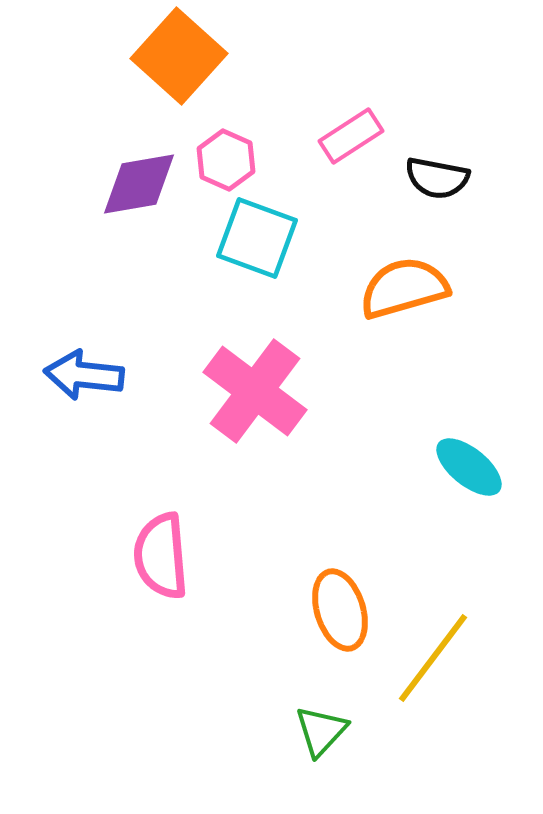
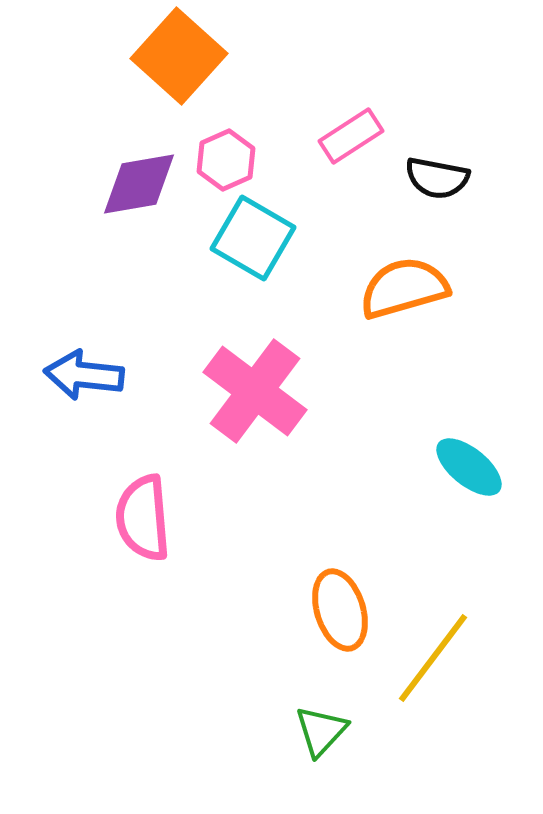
pink hexagon: rotated 12 degrees clockwise
cyan square: moved 4 px left; rotated 10 degrees clockwise
pink semicircle: moved 18 px left, 38 px up
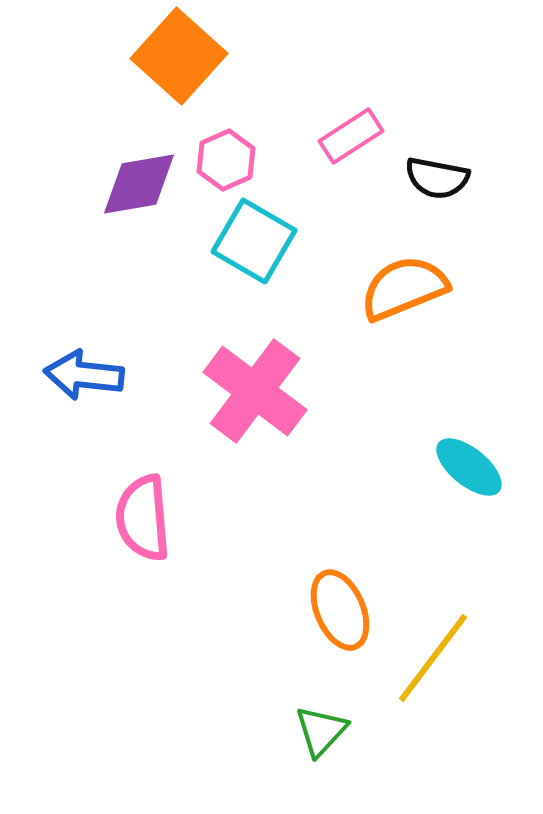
cyan square: moved 1 px right, 3 px down
orange semicircle: rotated 6 degrees counterclockwise
orange ellipse: rotated 6 degrees counterclockwise
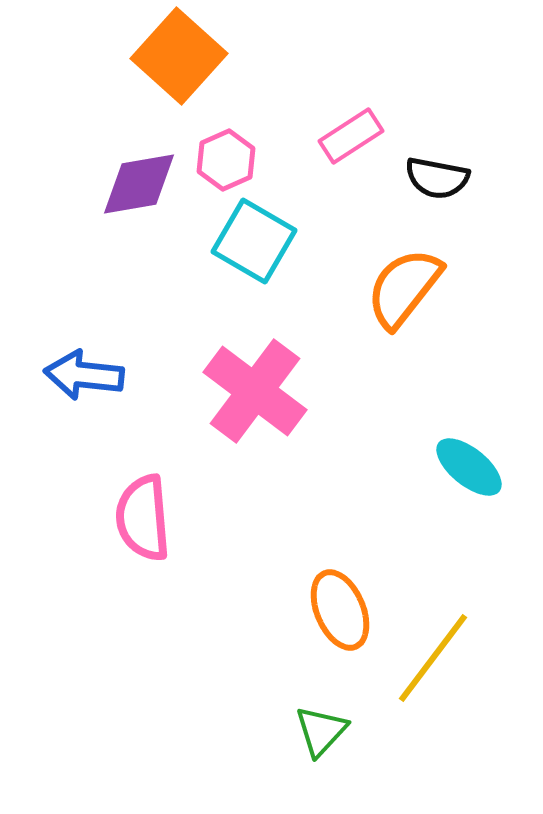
orange semicircle: rotated 30 degrees counterclockwise
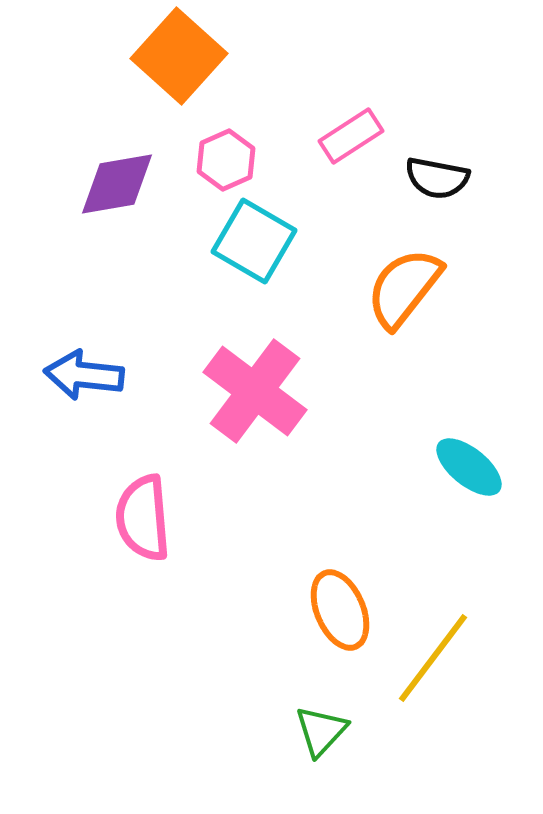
purple diamond: moved 22 px left
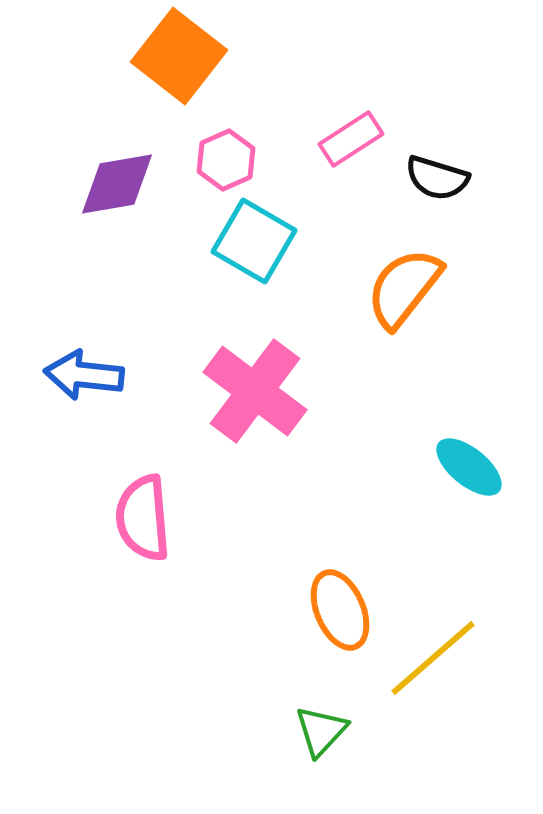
orange square: rotated 4 degrees counterclockwise
pink rectangle: moved 3 px down
black semicircle: rotated 6 degrees clockwise
yellow line: rotated 12 degrees clockwise
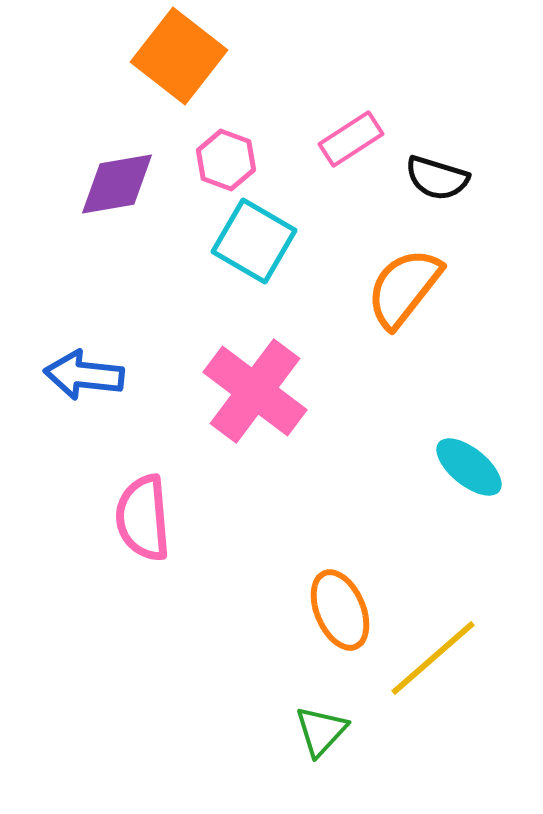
pink hexagon: rotated 16 degrees counterclockwise
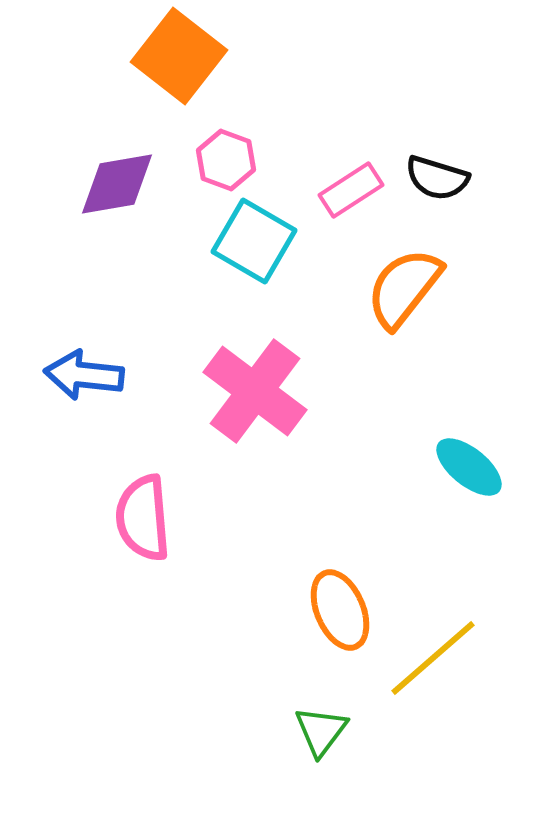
pink rectangle: moved 51 px down
green triangle: rotated 6 degrees counterclockwise
